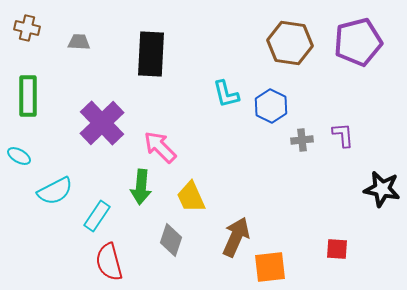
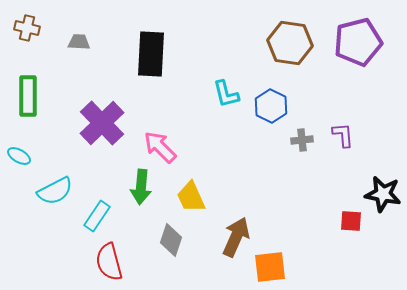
black star: moved 1 px right, 5 px down
red square: moved 14 px right, 28 px up
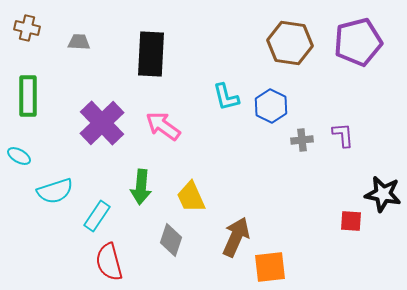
cyan L-shape: moved 3 px down
pink arrow: moved 3 px right, 21 px up; rotated 9 degrees counterclockwise
cyan semicircle: rotated 9 degrees clockwise
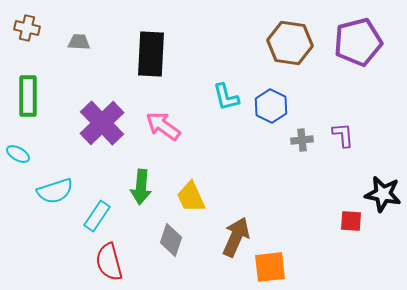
cyan ellipse: moved 1 px left, 2 px up
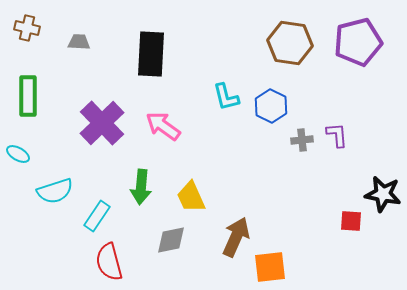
purple L-shape: moved 6 px left
gray diamond: rotated 60 degrees clockwise
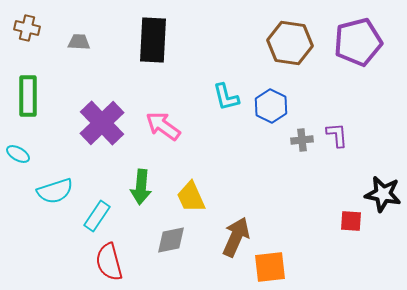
black rectangle: moved 2 px right, 14 px up
